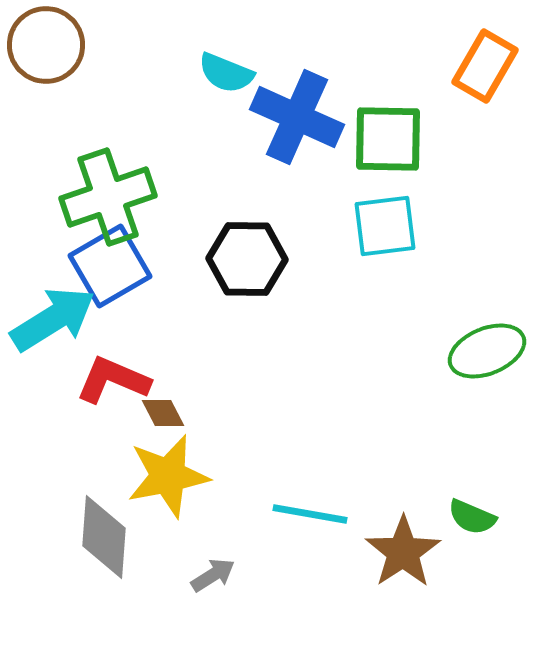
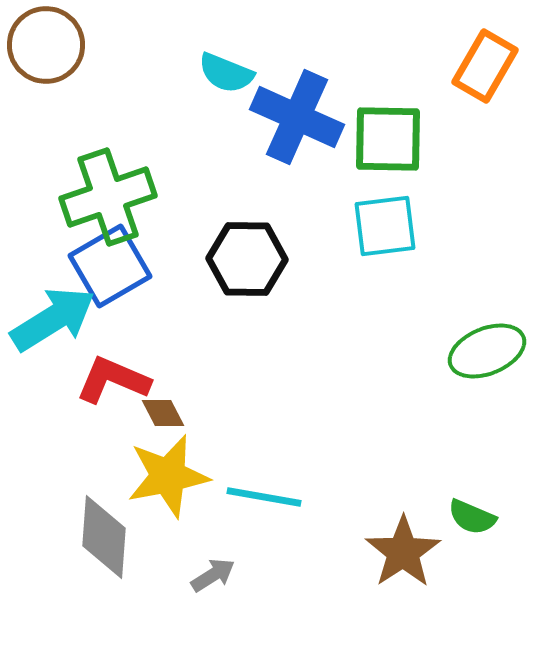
cyan line: moved 46 px left, 17 px up
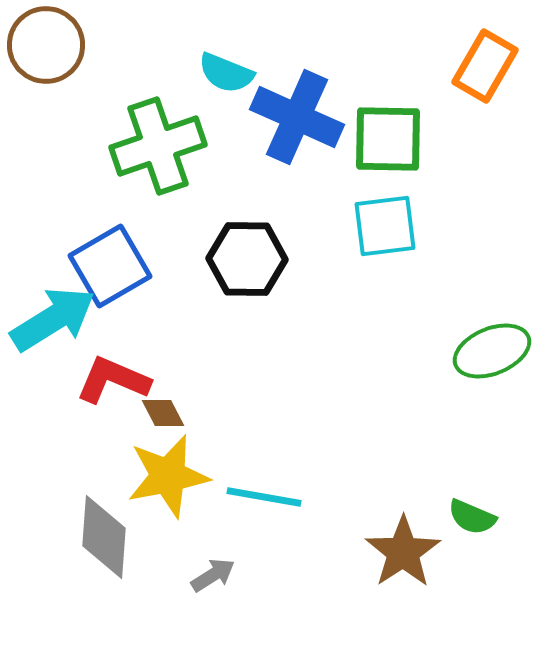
green cross: moved 50 px right, 51 px up
green ellipse: moved 5 px right
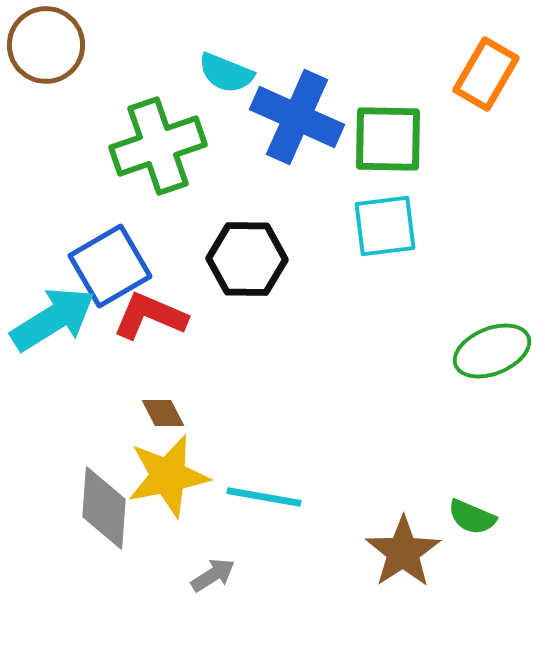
orange rectangle: moved 1 px right, 8 px down
red L-shape: moved 37 px right, 64 px up
gray diamond: moved 29 px up
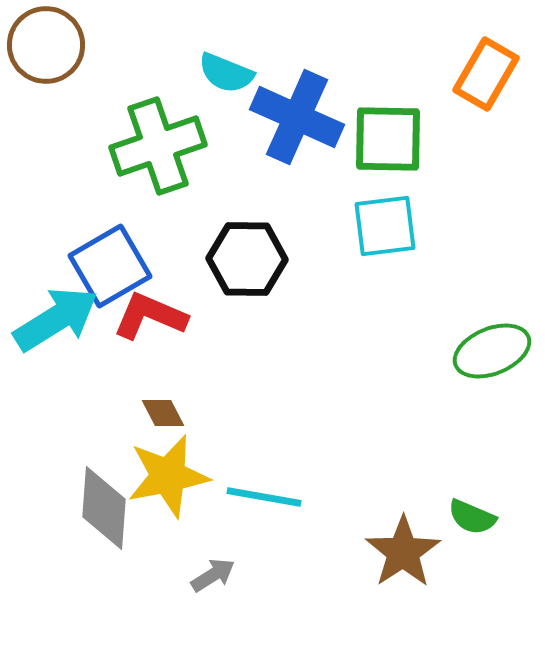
cyan arrow: moved 3 px right
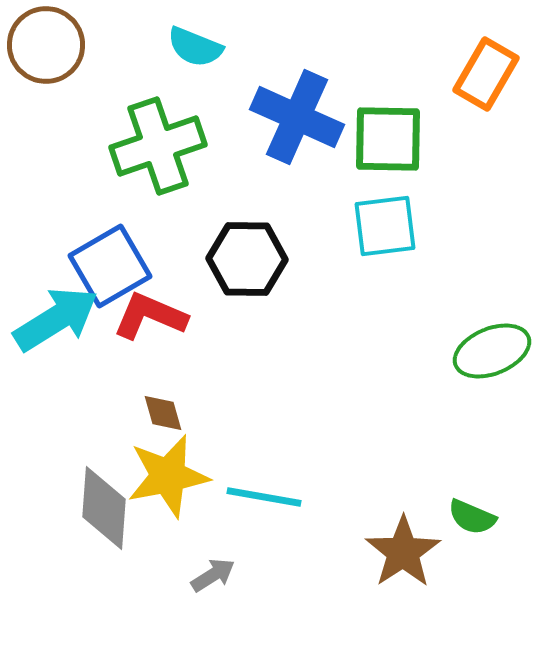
cyan semicircle: moved 31 px left, 26 px up
brown diamond: rotated 12 degrees clockwise
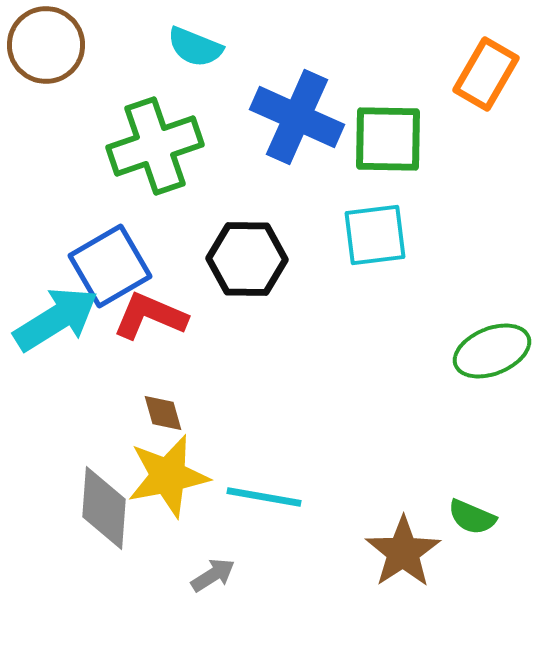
green cross: moved 3 px left
cyan square: moved 10 px left, 9 px down
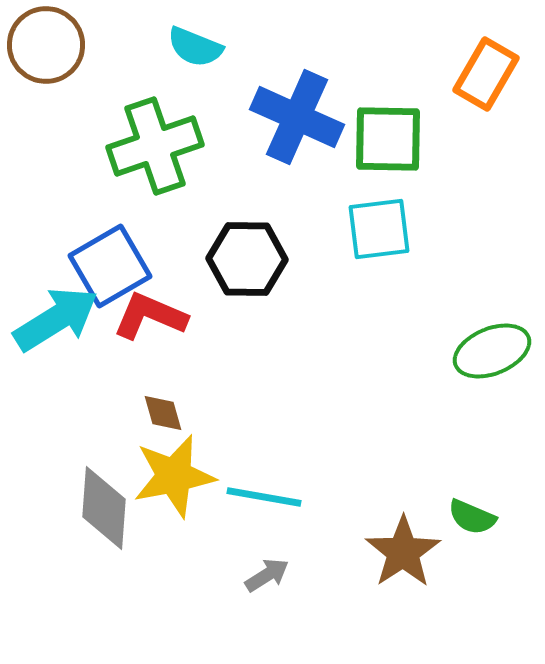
cyan square: moved 4 px right, 6 px up
yellow star: moved 6 px right
gray arrow: moved 54 px right
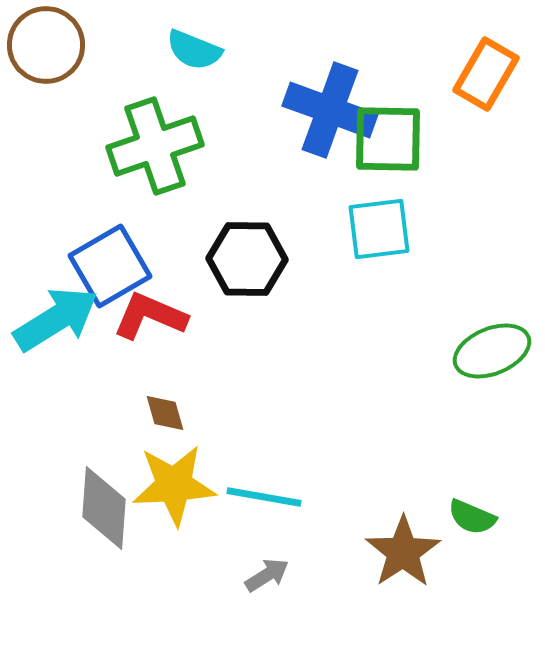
cyan semicircle: moved 1 px left, 3 px down
blue cross: moved 33 px right, 7 px up; rotated 4 degrees counterclockwise
brown diamond: moved 2 px right
yellow star: moved 9 px down; rotated 8 degrees clockwise
